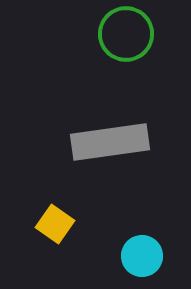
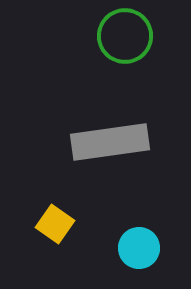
green circle: moved 1 px left, 2 px down
cyan circle: moved 3 px left, 8 px up
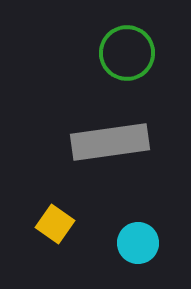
green circle: moved 2 px right, 17 px down
cyan circle: moved 1 px left, 5 px up
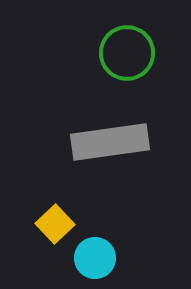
yellow square: rotated 12 degrees clockwise
cyan circle: moved 43 px left, 15 px down
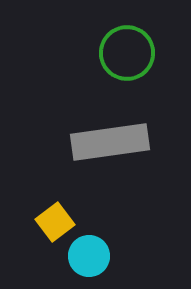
yellow square: moved 2 px up; rotated 6 degrees clockwise
cyan circle: moved 6 px left, 2 px up
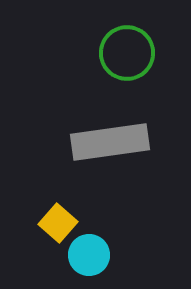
yellow square: moved 3 px right, 1 px down; rotated 12 degrees counterclockwise
cyan circle: moved 1 px up
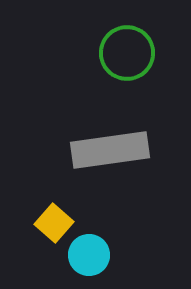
gray rectangle: moved 8 px down
yellow square: moved 4 px left
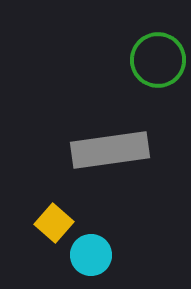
green circle: moved 31 px right, 7 px down
cyan circle: moved 2 px right
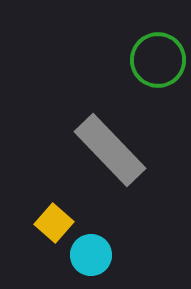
gray rectangle: rotated 54 degrees clockwise
